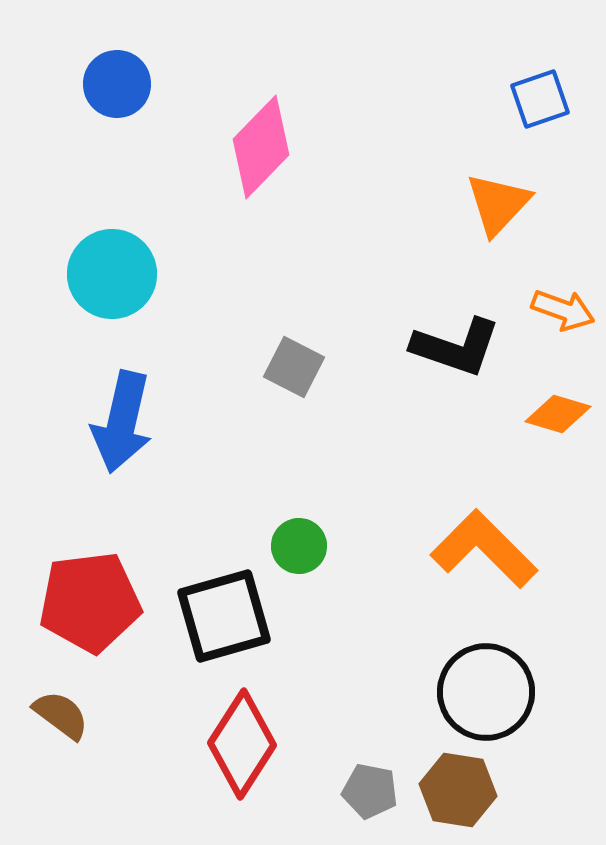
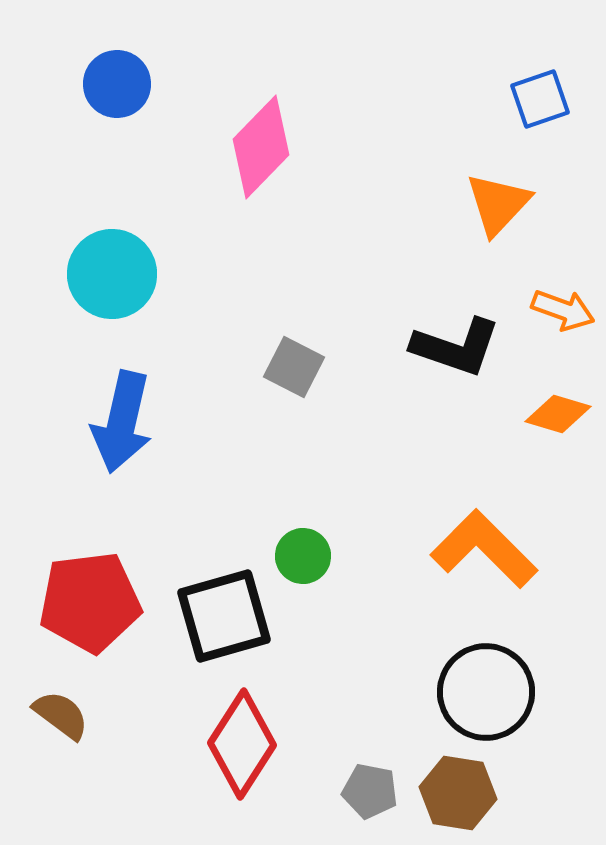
green circle: moved 4 px right, 10 px down
brown hexagon: moved 3 px down
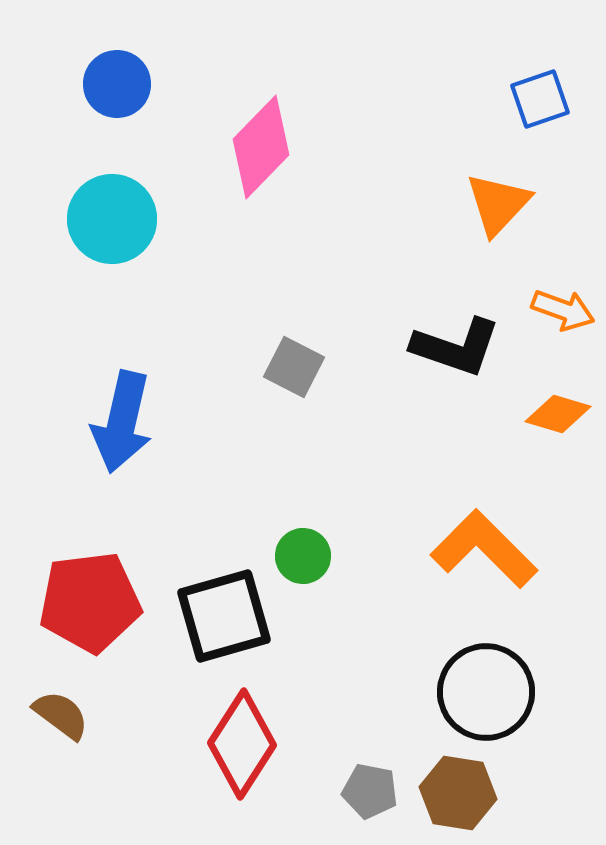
cyan circle: moved 55 px up
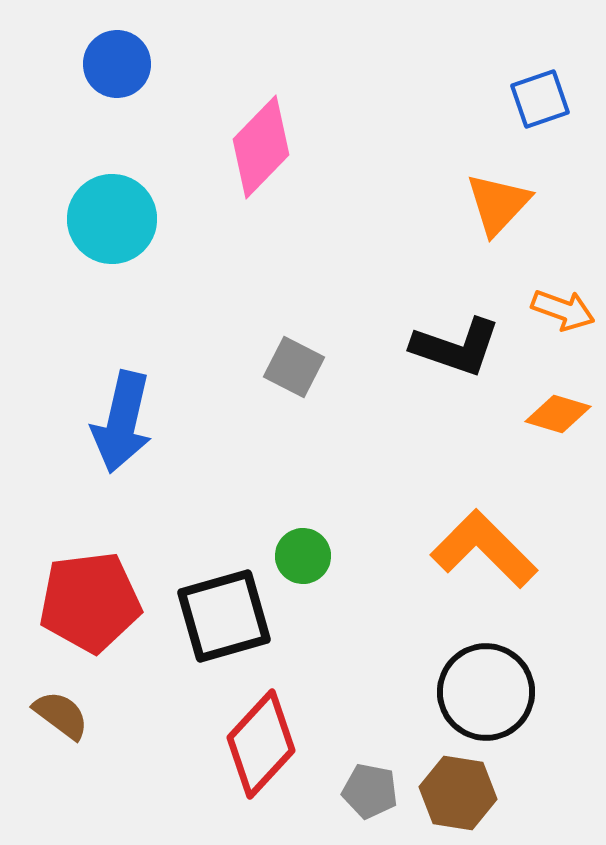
blue circle: moved 20 px up
red diamond: moved 19 px right; rotated 10 degrees clockwise
